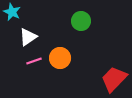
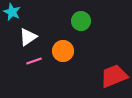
orange circle: moved 3 px right, 7 px up
red trapezoid: moved 3 px up; rotated 24 degrees clockwise
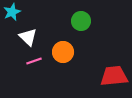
cyan star: rotated 24 degrees clockwise
white triangle: rotated 42 degrees counterclockwise
orange circle: moved 1 px down
red trapezoid: rotated 16 degrees clockwise
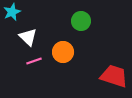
red trapezoid: rotated 24 degrees clockwise
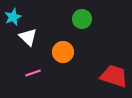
cyan star: moved 1 px right, 5 px down
green circle: moved 1 px right, 2 px up
pink line: moved 1 px left, 12 px down
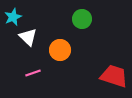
orange circle: moved 3 px left, 2 px up
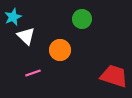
white triangle: moved 2 px left, 1 px up
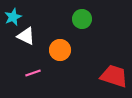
white triangle: rotated 18 degrees counterclockwise
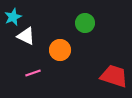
green circle: moved 3 px right, 4 px down
